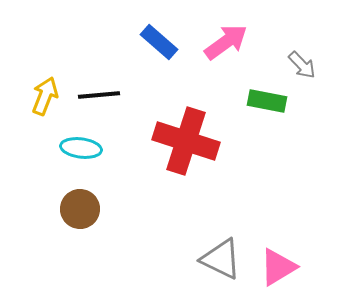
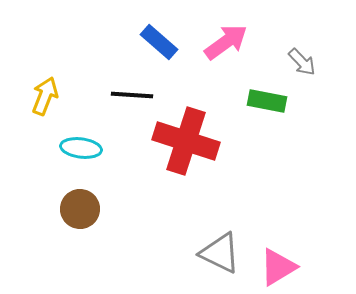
gray arrow: moved 3 px up
black line: moved 33 px right; rotated 9 degrees clockwise
gray triangle: moved 1 px left, 6 px up
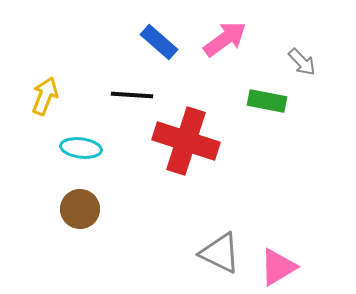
pink arrow: moved 1 px left, 3 px up
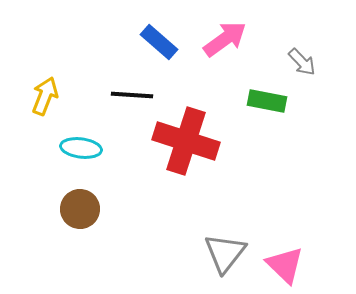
gray triangle: moved 5 px right; rotated 42 degrees clockwise
pink triangle: moved 7 px right, 2 px up; rotated 45 degrees counterclockwise
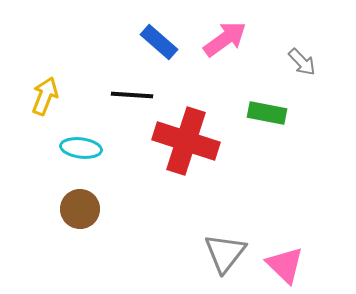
green rectangle: moved 12 px down
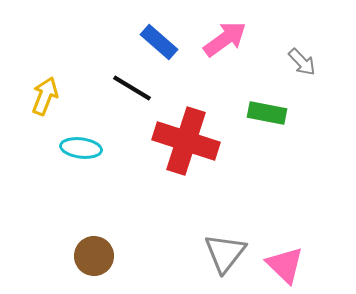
black line: moved 7 px up; rotated 27 degrees clockwise
brown circle: moved 14 px right, 47 px down
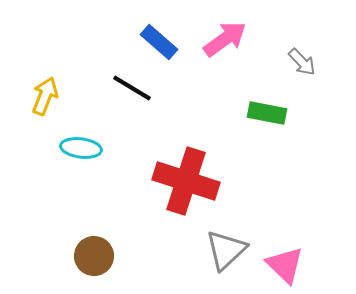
red cross: moved 40 px down
gray triangle: moved 1 px right, 3 px up; rotated 9 degrees clockwise
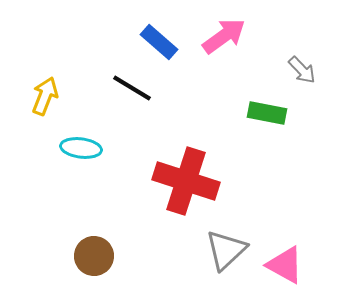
pink arrow: moved 1 px left, 3 px up
gray arrow: moved 8 px down
pink triangle: rotated 15 degrees counterclockwise
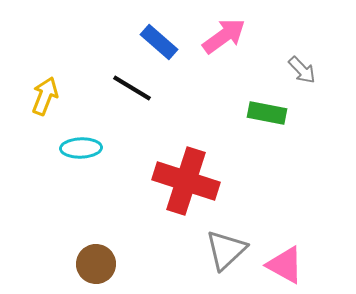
cyan ellipse: rotated 9 degrees counterclockwise
brown circle: moved 2 px right, 8 px down
